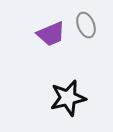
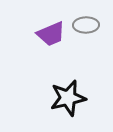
gray ellipse: rotated 70 degrees counterclockwise
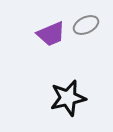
gray ellipse: rotated 25 degrees counterclockwise
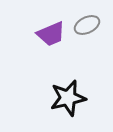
gray ellipse: moved 1 px right
